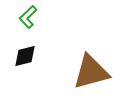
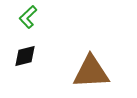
brown triangle: rotated 12 degrees clockwise
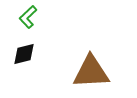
black diamond: moved 1 px left, 2 px up
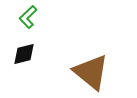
brown triangle: rotated 42 degrees clockwise
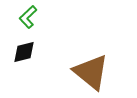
black diamond: moved 2 px up
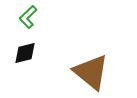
black diamond: moved 1 px right, 1 px down
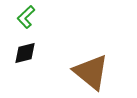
green L-shape: moved 2 px left
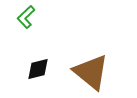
black diamond: moved 13 px right, 16 px down
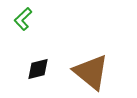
green L-shape: moved 3 px left, 2 px down
